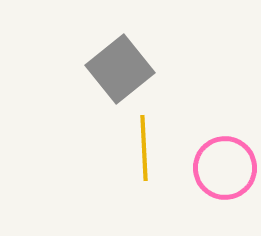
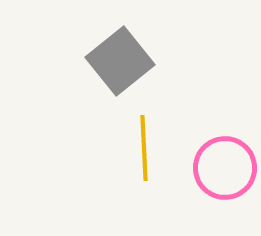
gray square: moved 8 px up
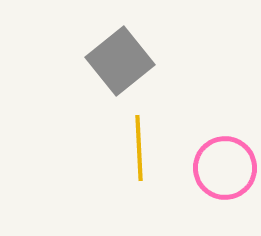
yellow line: moved 5 px left
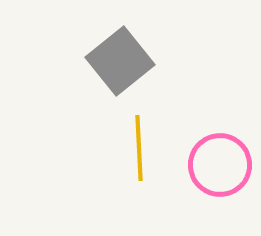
pink circle: moved 5 px left, 3 px up
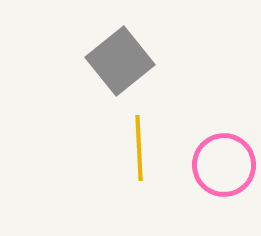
pink circle: moved 4 px right
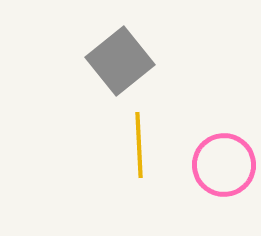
yellow line: moved 3 px up
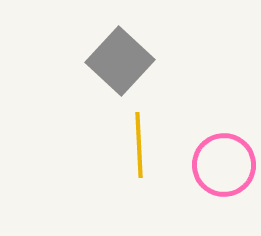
gray square: rotated 8 degrees counterclockwise
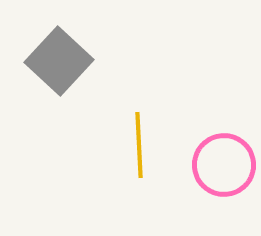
gray square: moved 61 px left
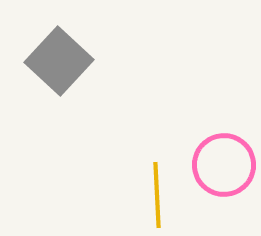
yellow line: moved 18 px right, 50 px down
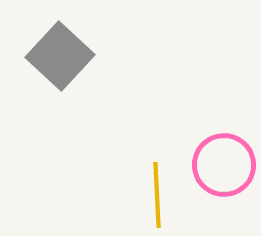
gray square: moved 1 px right, 5 px up
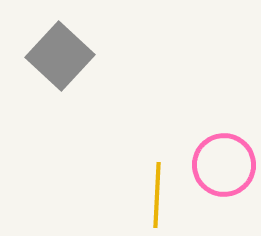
yellow line: rotated 6 degrees clockwise
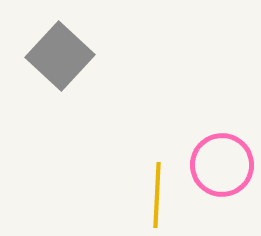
pink circle: moved 2 px left
